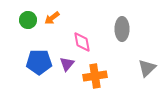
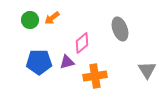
green circle: moved 2 px right
gray ellipse: moved 2 px left; rotated 20 degrees counterclockwise
pink diamond: moved 1 px down; rotated 60 degrees clockwise
purple triangle: moved 2 px up; rotated 35 degrees clockwise
gray triangle: moved 2 px down; rotated 18 degrees counterclockwise
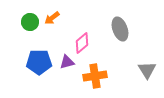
green circle: moved 2 px down
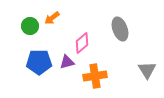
green circle: moved 4 px down
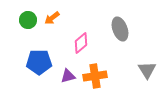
green circle: moved 2 px left, 6 px up
pink diamond: moved 1 px left
purple triangle: moved 1 px right, 14 px down
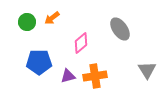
green circle: moved 1 px left, 2 px down
gray ellipse: rotated 15 degrees counterclockwise
